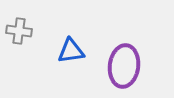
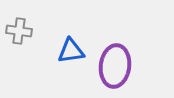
purple ellipse: moved 9 px left
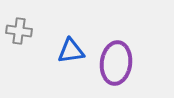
purple ellipse: moved 1 px right, 3 px up
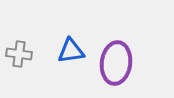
gray cross: moved 23 px down
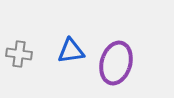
purple ellipse: rotated 9 degrees clockwise
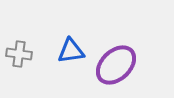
purple ellipse: moved 2 px down; rotated 30 degrees clockwise
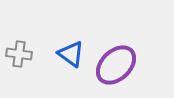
blue triangle: moved 3 px down; rotated 44 degrees clockwise
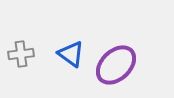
gray cross: moved 2 px right; rotated 15 degrees counterclockwise
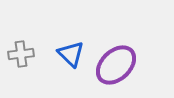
blue triangle: rotated 8 degrees clockwise
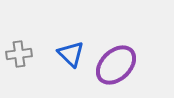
gray cross: moved 2 px left
